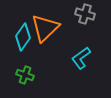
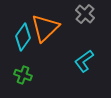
gray cross: rotated 24 degrees clockwise
cyan L-shape: moved 3 px right, 3 px down
green cross: moved 2 px left
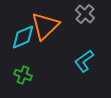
orange triangle: moved 2 px up
cyan diamond: rotated 32 degrees clockwise
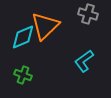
gray cross: moved 3 px right; rotated 24 degrees counterclockwise
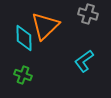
cyan diamond: moved 1 px right, 1 px down; rotated 68 degrees counterclockwise
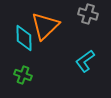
cyan L-shape: moved 1 px right
